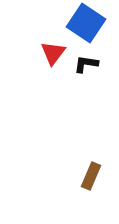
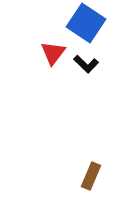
black L-shape: rotated 145 degrees counterclockwise
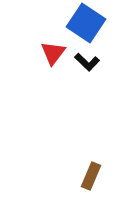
black L-shape: moved 1 px right, 2 px up
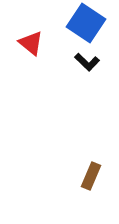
red triangle: moved 22 px left, 10 px up; rotated 28 degrees counterclockwise
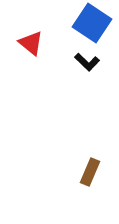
blue square: moved 6 px right
brown rectangle: moved 1 px left, 4 px up
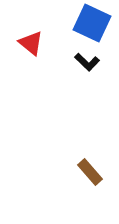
blue square: rotated 9 degrees counterclockwise
brown rectangle: rotated 64 degrees counterclockwise
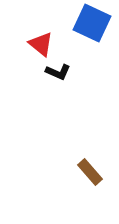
red triangle: moved 10 px right, 1 px down
black L-shape: moved 29 px left, 10 px down; rotated 20 degrees counterclockwise
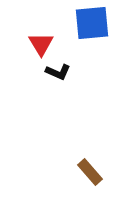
blue square: rotated 30 degrees counterclockwise
red triangle: rotated 20 degrees clockwise
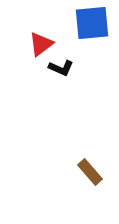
red triangle: rotated 24 degrees clockwise
black L-shape: moved 3 px right, 4 px up
